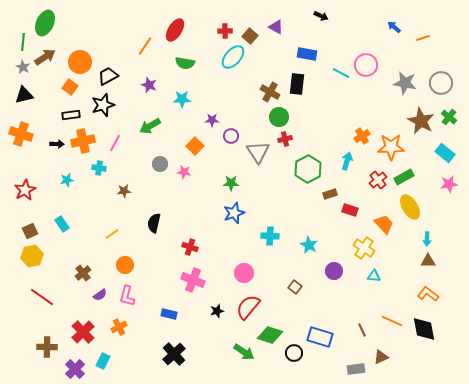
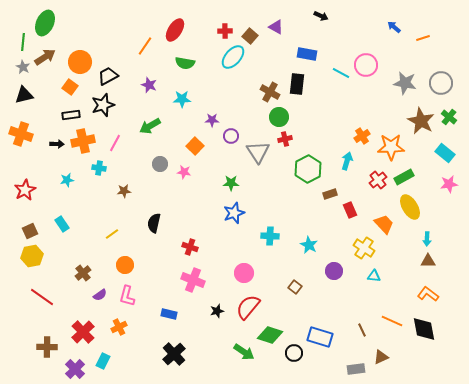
red rectangle at (350, 210): rotated 49 degrees clockwise
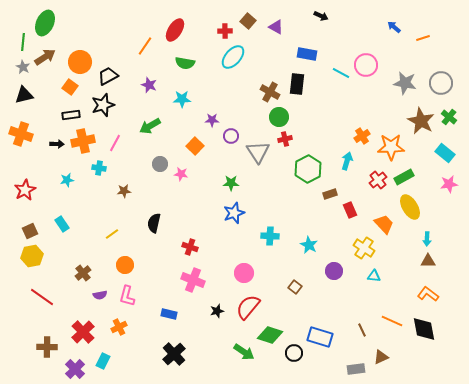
brown square at (250, 36): moved 2 px left, 15 px up
pink star at (184, 172): moved 3 px left, 2 px down
purple semicircle at (100, 295): rotated 24 degrees clockwise
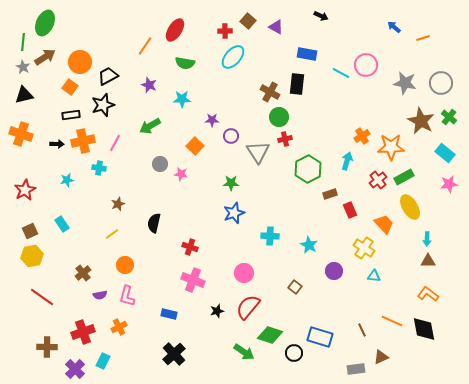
brown star at (124, 191): moved 6 px left, 13 px down; rotated 16 degrees counterclockwise
red cross at (83, 332): rotated 25 degrees clockwise
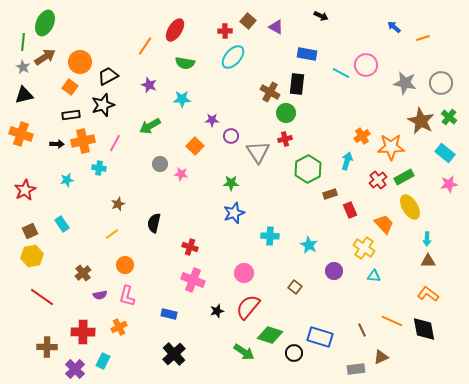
green circle at (279, 117): moved 7 px right, 4 px up
red cross at (83, 332): rotated 20 degrees clockwise
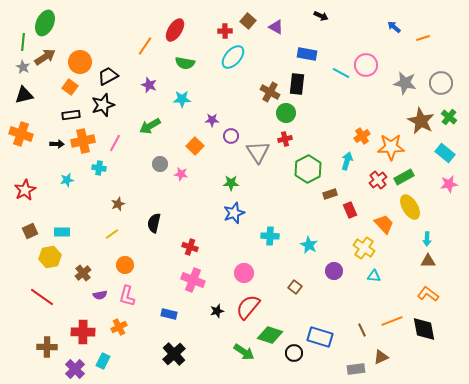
cyan rectangle at (62, 224): moved 8 px down; rotated 56 degrees counterclockwise
yellow hexagon at (32, 256): moved 18 px right, 1 px down
orange line at (392, 321): rotated 45 degrees counterclockwise
